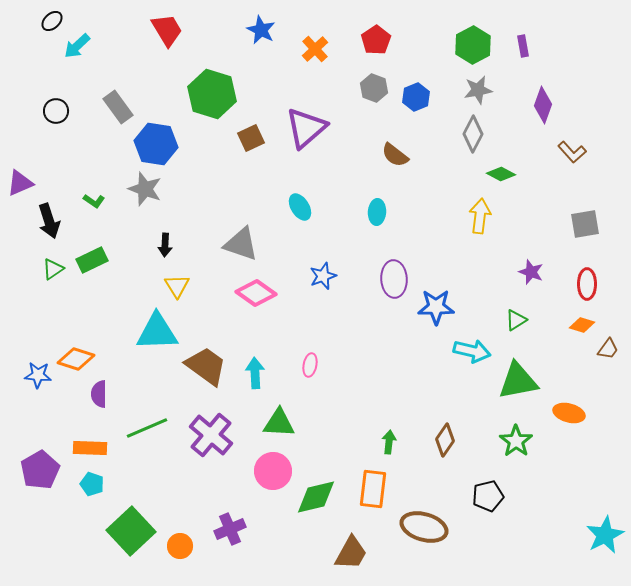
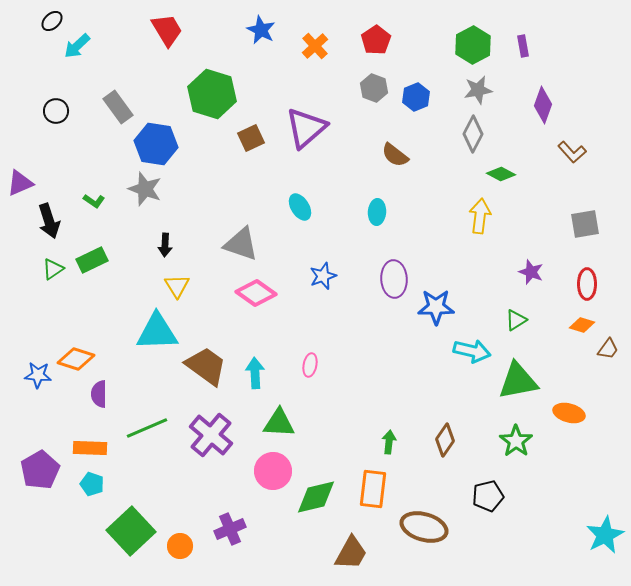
orange cross at (315, 49): moved 3 px up
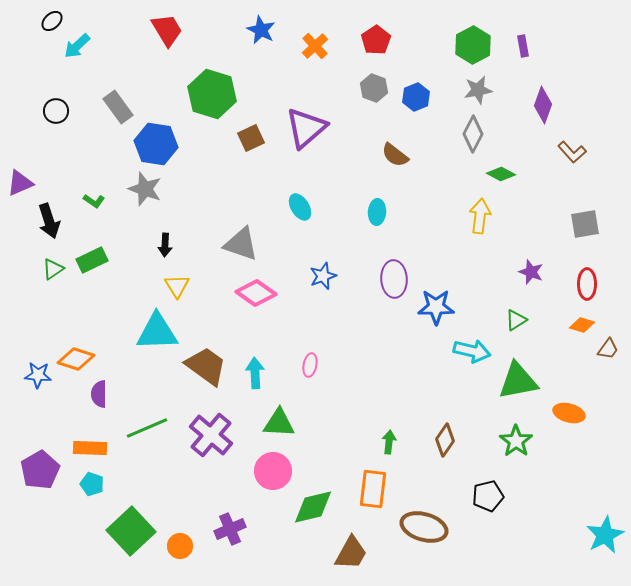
green diamond at (316, 497): moved 3 px left, 10 px down
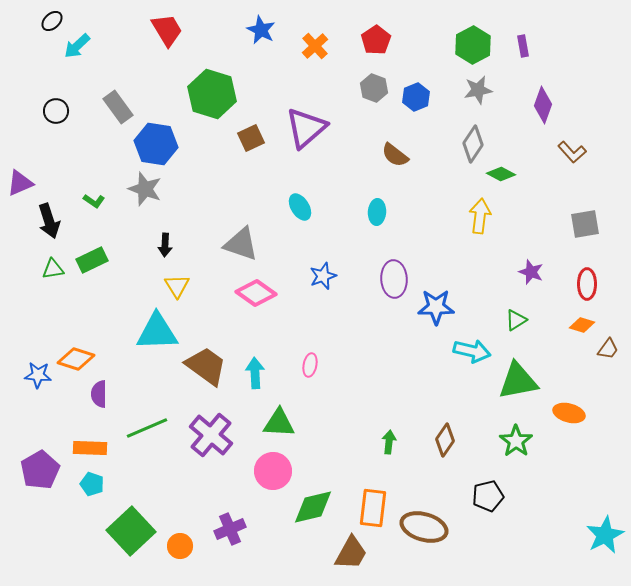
gray diamond at (473, 134): moved 10 px down; rotated 6 degrees clockwise
green triangle at (53, 269): rotated 25 degrees clockwise
orange rectangle at (373, 489): moved 19 px down
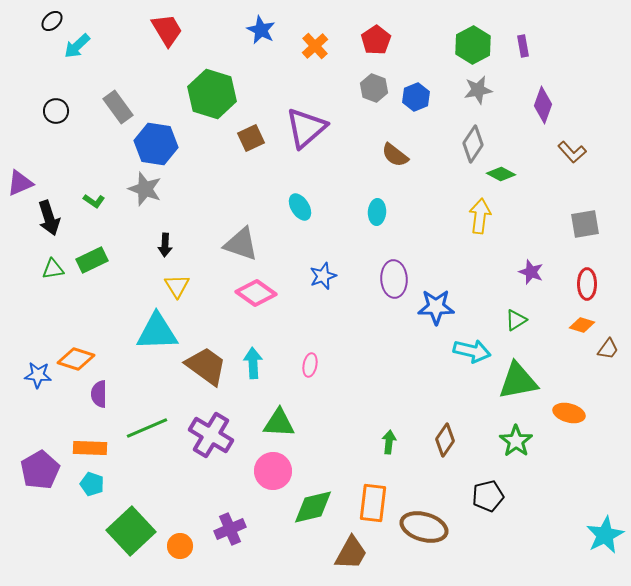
black arrow at (49, 221): moved 3 px up
cyan arrow at (255, 373): moved 2 px left, 10 px up
purple cross at (211, 435): rotated 9 degrees counterclockwise
orange rectangle at (373, 508): moved 5 px up
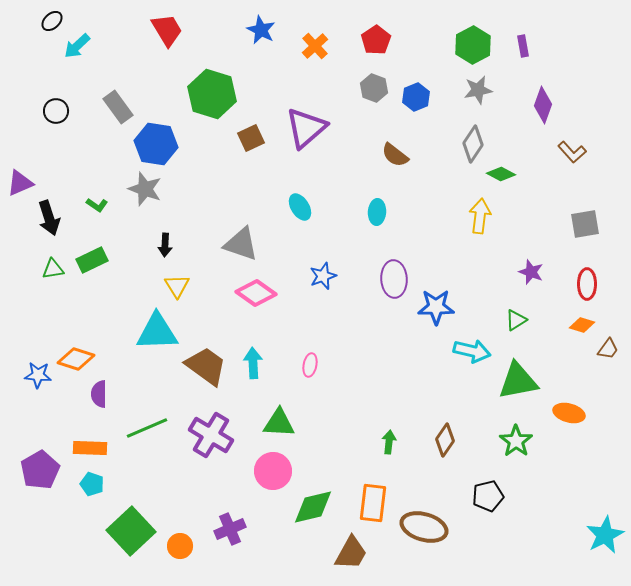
green L-shape at (94, 201): moved 3 px right, 4 px down
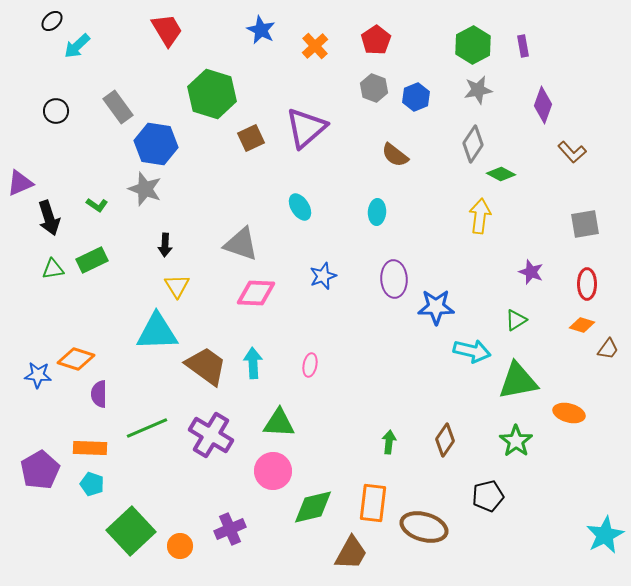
pink diamond at (256, 293): rotated 33 degrees counterclockwise
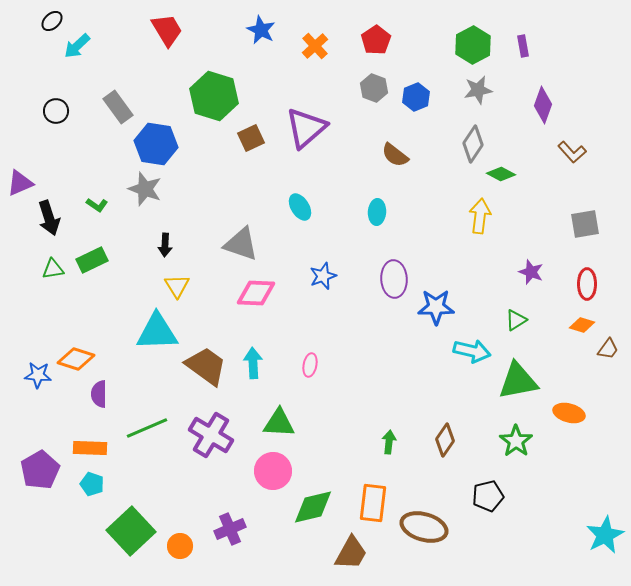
green hexagon at (212, 94): moved 2 px right, 2 px down
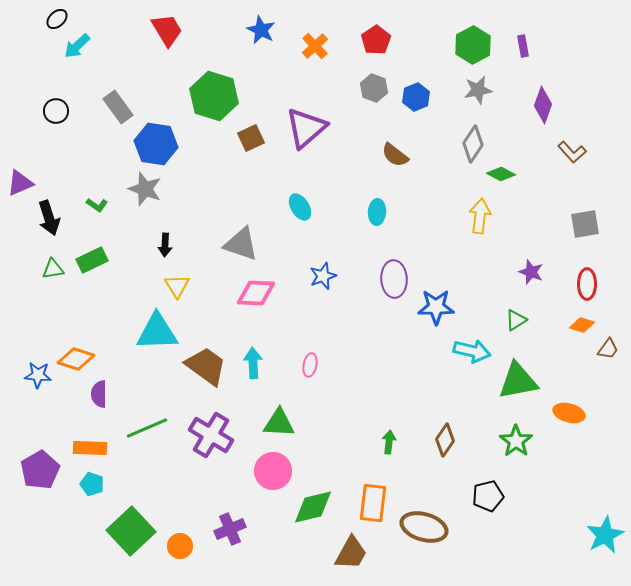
black ellipse at (52, 21): moved 5 px right, 2 px up
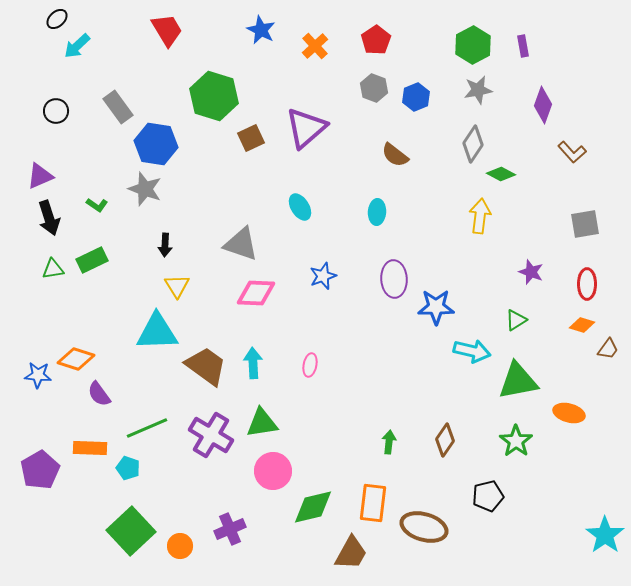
purple triangle at (20, 183): moved 20 px right, 7 px up
purple semicircle at (99, 394): rotated 36 degrees counterclockwise
green triangle at (279, 423): moved 17 px left; rotated 12 degrees counterclockwise
cyan pentagon at (92, 484): moved 36 px right, 16 px up
cyan star at (605, 535): rotated 9 degrees counterclockwise
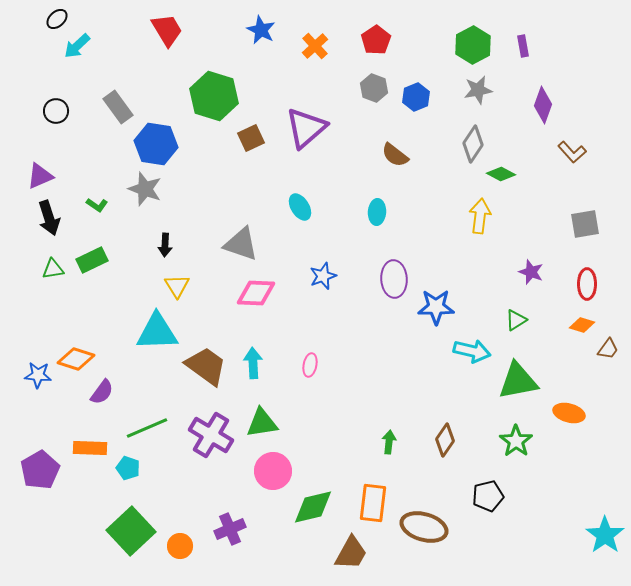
purple semicircle at (99, 394): moved 3 px right, 2 px up; rotated 108 degrees counterclockwise
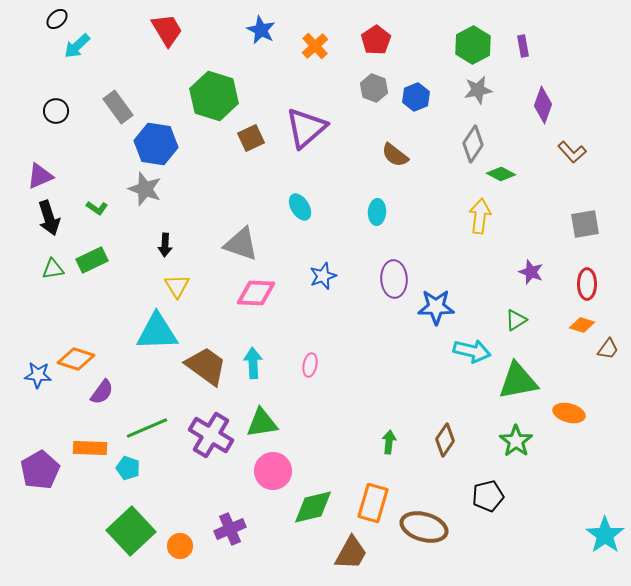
green L-shape at (97, 205): moved 3 px down
orange rectangle at (373, 503): rotated 9 degrees clockwise
